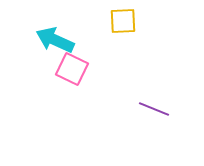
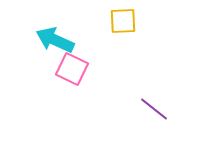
purple line: rotated 16 degrees clockwise
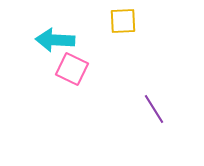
cyan arrow: rotated 21 degrees counterclockwise
purple line: rotated 20 degrees clockwise
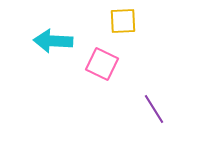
cyan arrow: moved 2 px left, 1 px down
pink square: moved 30 px right, 5 px up
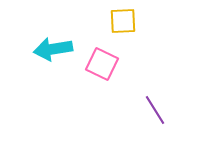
cyan arrow: moved 8 px down; rotated 12 degrees counterclockwise
purple line: moved 1 px right, 1 px down
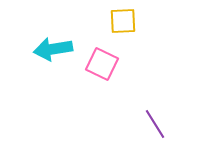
purple line: moved 14 px down
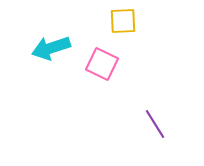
cyan arrow: moved 2 px left, 1 px up; rotated 9 degrees counterclockwise
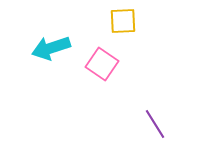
pink square: rotated 8 degrees clockwise
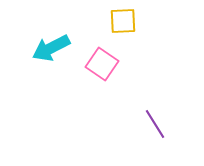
cyan arrow: rotated 9 degrees counterclockwise
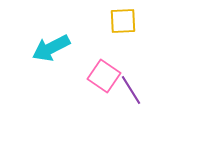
pink square: moved 2 px right, 12 px down
purple line: moved 24 px left, 34 px up
